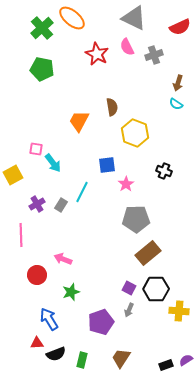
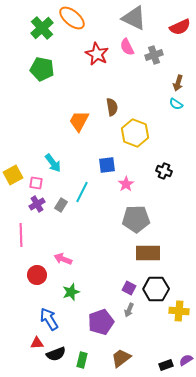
pink square: moved 34 px down
brown rectangle: rotated 40 degrees clockwise
brown trapezoid: rotated 20 degrees clockwise
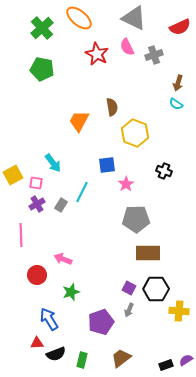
orange ellipse: moved 7 px right
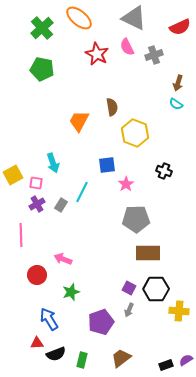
cyan arrow: rotated 18 degrees clockwise
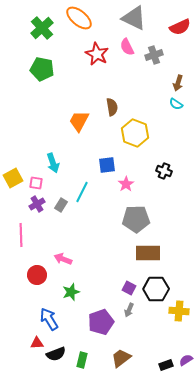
yellow square: moved 3 px down
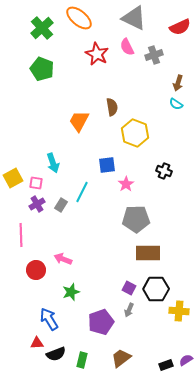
green pentagon: rotated 10 degrees clockwise
red circle: moved 1 px left, 5 px up
